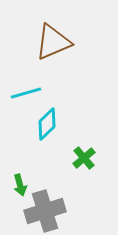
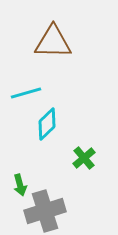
brown triangle: rotated 24 degrees clockwise
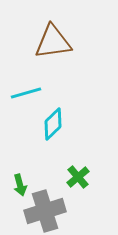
brown triangle: rotated 9 degrees counterclockwise
cyan diamond: moved 6 px right
green cross: moved 6 px left, 19 px down
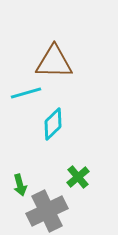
brown triangle: moved 1 px right, 20 px down; rotated 9 degrees clockwise
gray cross: moved 2 px right; rotated 9 degrees counterclockwise
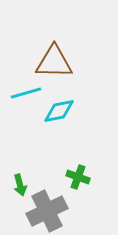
cyan diamond: moved 6 px right, 13 px up; rotated 32 degrees clockwise
green cross: rotated 30 degrees counterclockwise
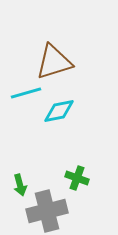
brown triangle: rotated 18 degrees counterclockwise
green cross: moved 1 px left, 1 px down
gray cross: rotated 12 degrees clockwise
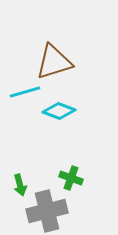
cyan line: moved 1 px left, 1 px up
cyan diamond: rotated 32 degrees clockwise
green cross: moved 6 px left
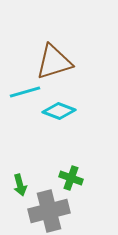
gray cross: moved 2 px right
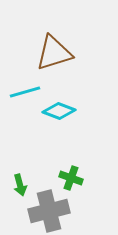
brown triangle: moved 9 px up
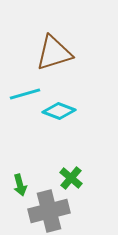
cyan line: moved 2 px down
green cross: rotated 20 degrees clockwise
